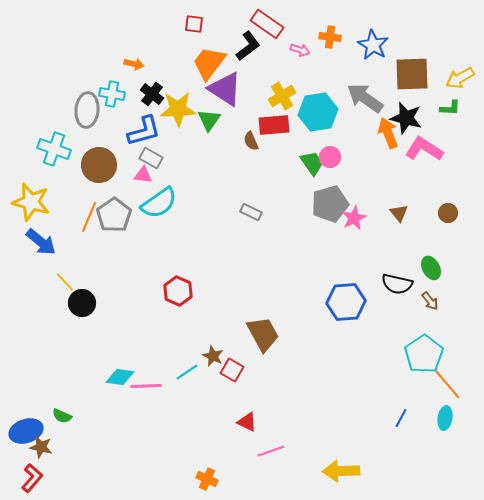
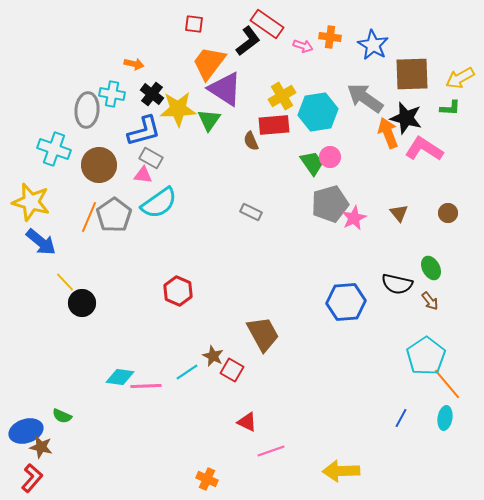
black L-shape at (248, 46): moved 5 px up
pink arrow at (300, 50): moved 3 px right, 4 px up
cyan pentagon at (424, 354): moved 2 px right, 2 px down
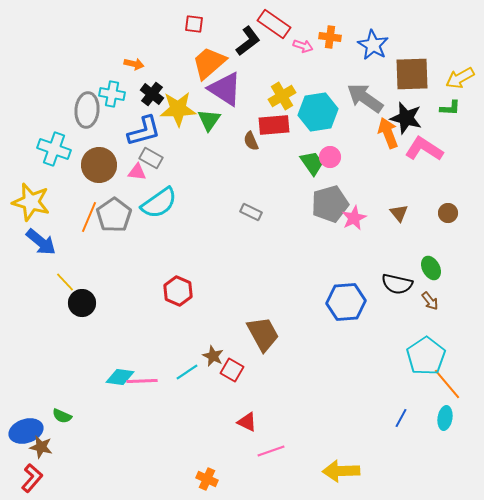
red rectangle at (267, 24): moved 7 px right
orange trapezoid at (209, 63): rotated 12 degrees clockwise
pink triangle at (143, 175): moved 6 px left, 3 px up
pink line at (146, 386): moved 4 px left, 5 px up
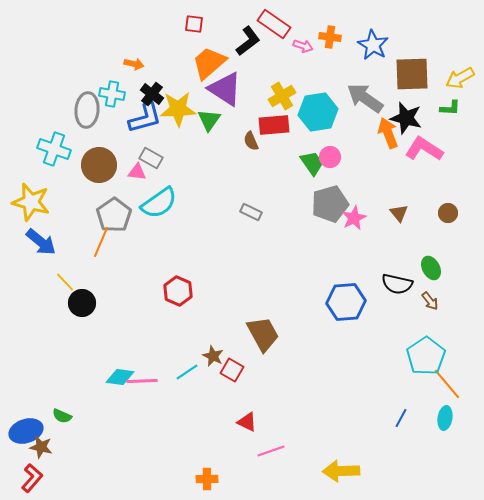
blue L-shape at (144, 131): moved 1 px right, 13 px up
orange line at (89, 217): moved 12 px right, 25 px down
orange cross at (207, 479): rotated 25 degrees counterclockwise
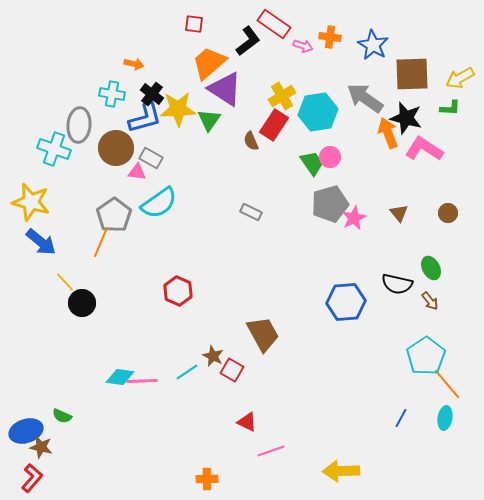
gray ellipse at (87, 110): moved 8 px left, 15 px down
red rectangle at (274, 125): rotated 52 degrees counterclockwise
brown circle at (99, 165): moved 17 px right, 17 px up
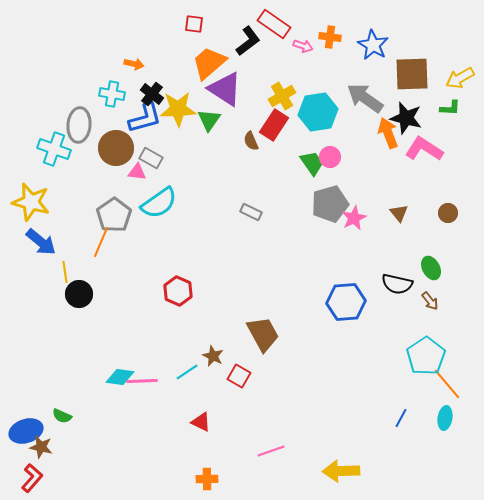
yellow line at (65, 282): moved 10 px up; rotated 35 degrees clockwise
black circle at (82, 303): moved 3 px left, 9 px up
red square at (232, 370): moved 7 px right, 6 px down
red triangle at (247, 422): moved 46 px left
